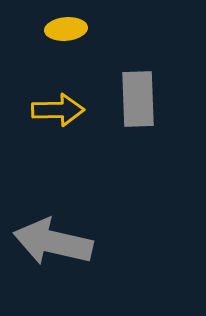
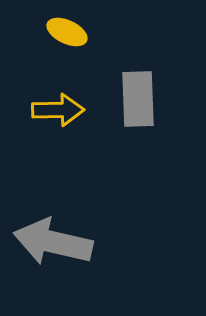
yellow ellipse: moved 1 px right, 3 px down; rotated 30 degrees clockwise
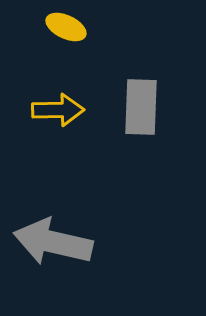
yellow ellipse: moved 1 px left, 5 px up
gray rectangle: moved 3 px right, 8 px down; rotated 4 degrees clockwise
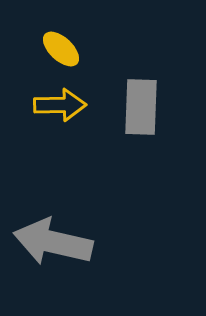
yellow ellipse: moved 5 px left, 22 px down; rotated 18 degrees clockwise
yellow arrow: moved 2 px right, 5 px up
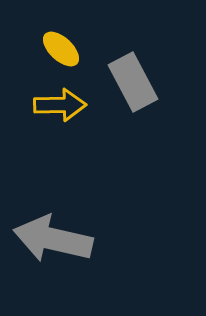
gray rectangle: moved 8 px left, 25 px up; rotated 30 degrees counterclockwise
gray arrow: moved 3 px up
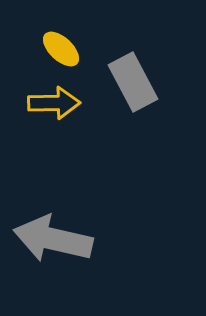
yellow arrow: moved 6 px left, 2 px up
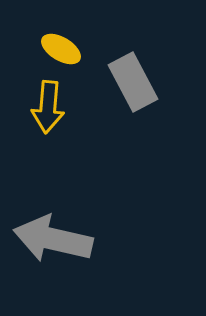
yellow ellipse: rotated 12 degrees counterclockwise
yellow arrow: moved 6 px left, 4 px down; rotated 96 degrees clockwise
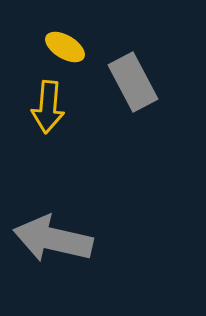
yellow ellipse: moved 4 px right, 2 px up
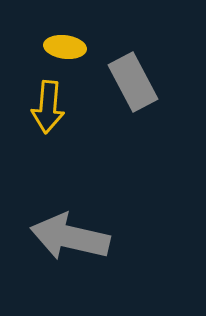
yellow ellipse: rotated 24 degrees counterclockwise
gray arrow: moved 17 px right, 2 px up
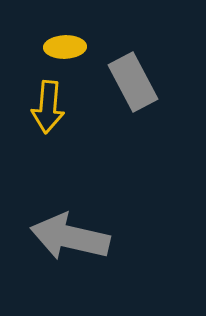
yellow ellipse: rotated 9 degrees counterclockwise
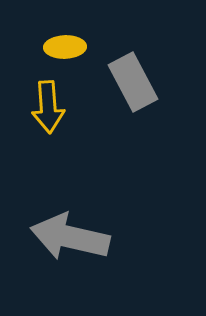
yellow arrow: rotated 9 degrees counterclockwise
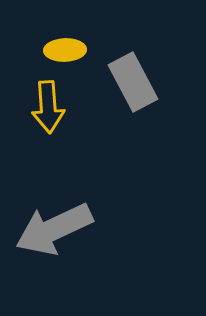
yellow ellipse: moved 3 px down
gray arrow: moved 16 px left, 8 px up; rotated 38 degrees counterclockwise
